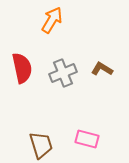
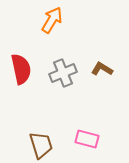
red semicircle: moved 1 px left, 1 px down
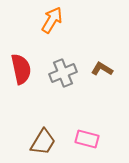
brown trapezoid: moved 2 px right, 3 px up; rotated 48 degrees clockwise
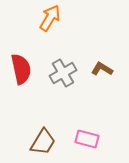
orange arrow: moved 2 px left, 2 px up
gray cross: rotated 8 degrees counterclockwise
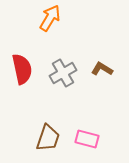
red semicircle: moved 1 px right
brown trapezoid: moved 5 px right, 4 px up; rotated 12 degrees counterclockwise
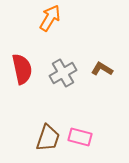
pink rectangle: moved 7 px left, 2 px up
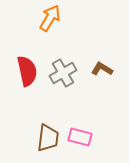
red semicircle: moved 5 px right, 2 px down
brown trapezoid: rotated 12 degrees counterclockwise
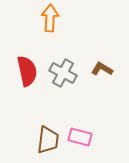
orange arrow: rotated 28 degrees counterclockwise
gray cross: rotated 32 degrees counterclockwise
brown trapezoid: moved 2 px down
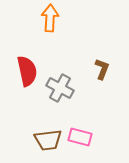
brown L-shape: rotated 80 degrees clockwise
gray cross: moved 3 px left, 15 px down
brown trapezoid: rotated 76 degrees clockwise
